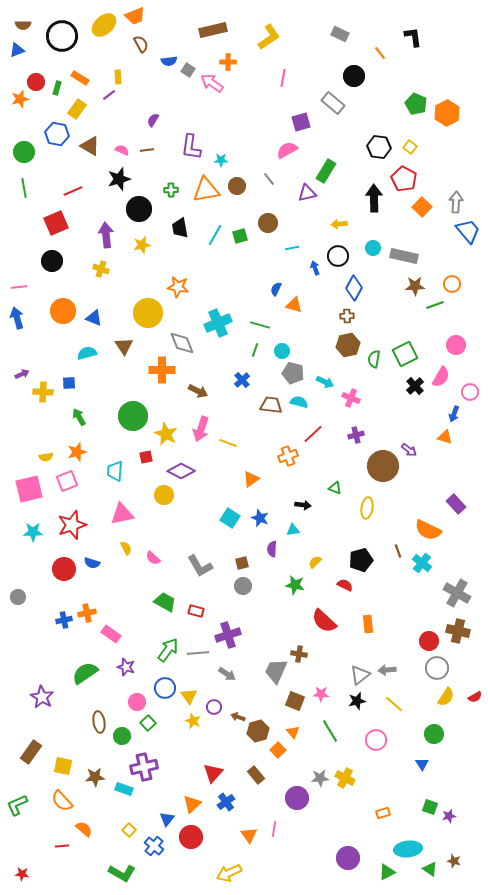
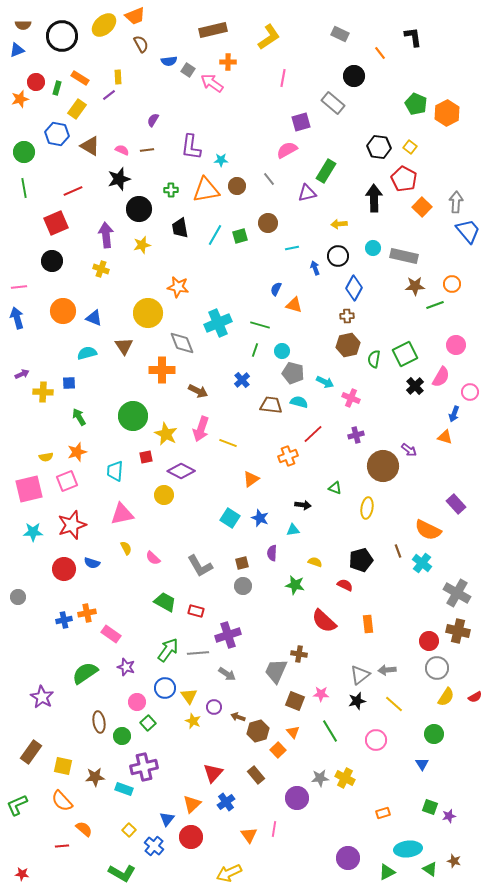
purple semicircle at (272, 549): moved 4 px down
yellow semicircle at (315, 562): rotated 64 degrees clockwise
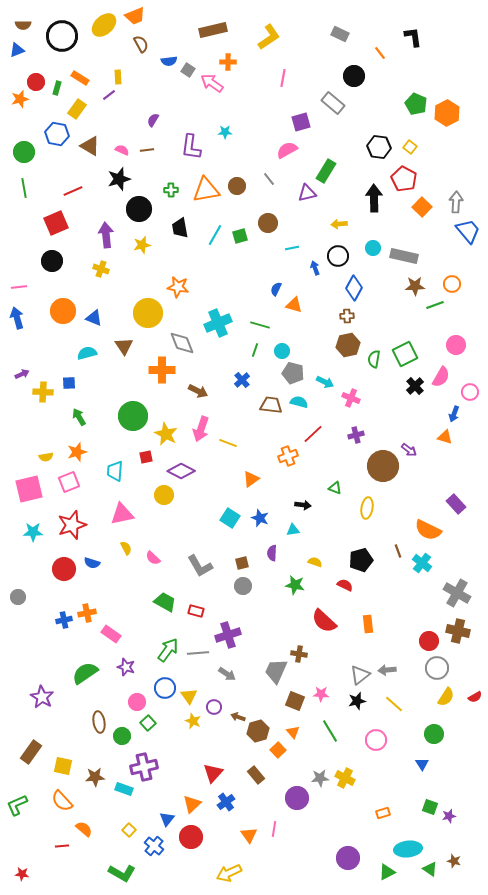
cyan star at (221, 160): moved 4 px right, 28 px up
pink square at (67, 481): moved 2 px right, 1 px down
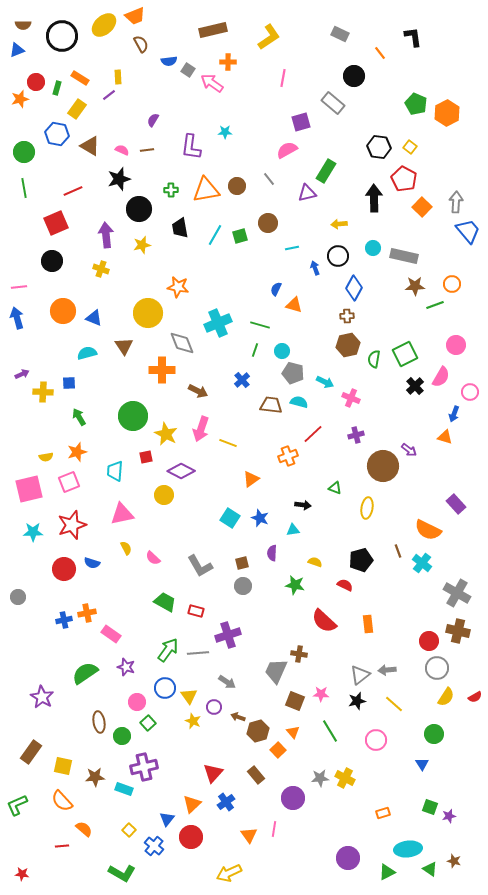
gray arrow at (227, 674): moved 8 px down
purple circle at (297, 798): moved 4 px left
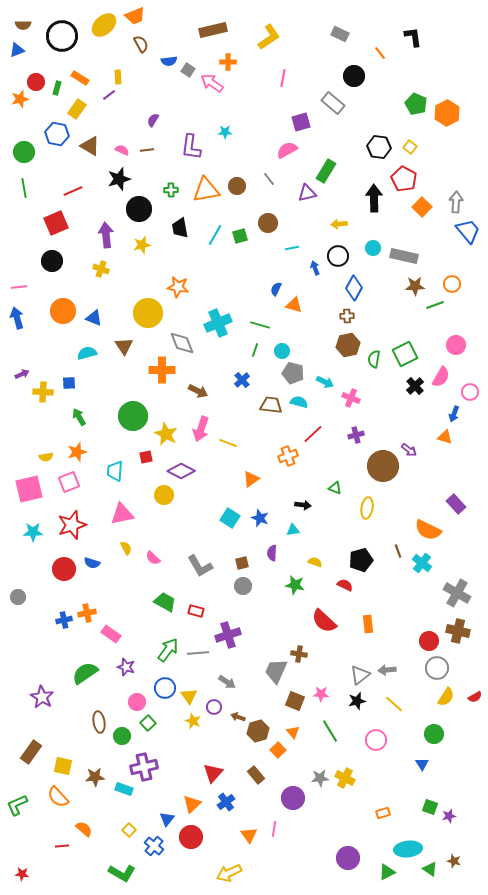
orange semicircle at (62, 801): moved 4 px left, 4 px up
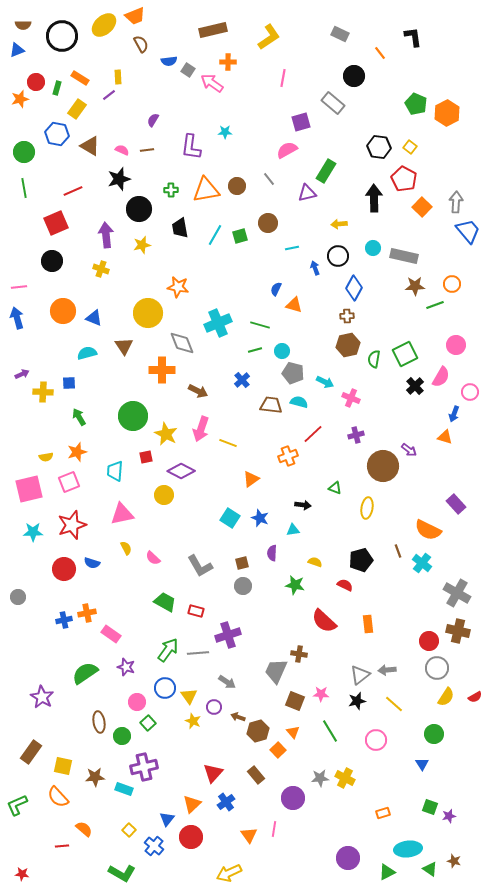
green line at (255, 350): rotated 56 degrees clockwise
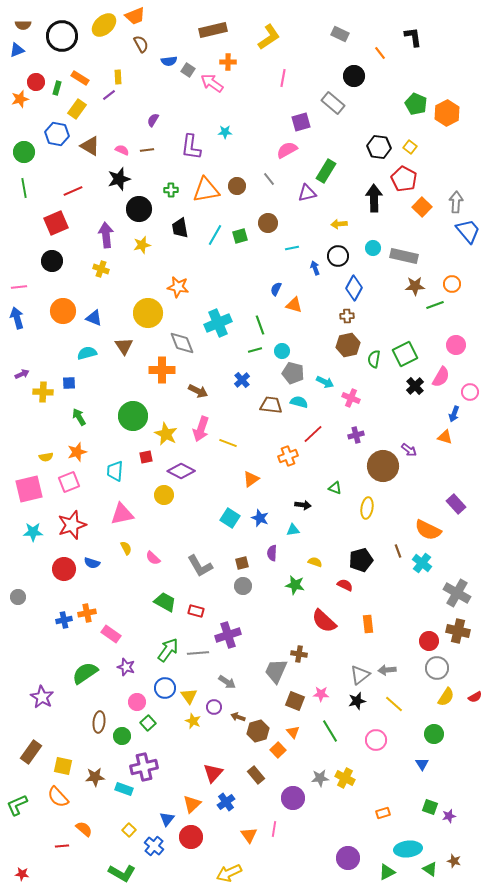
green line at (260, 325): rotated 54 degrees clockwise
brown ellipse at (99, 722): rotated 15 degrees clockwise
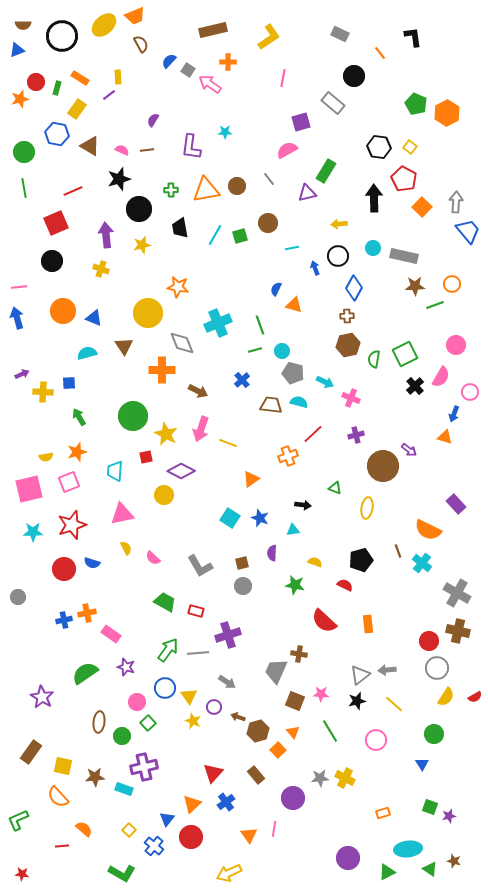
blue semicircle at (169, 61): rotated 140 degrees clockwise
pink arrow at (212, 83): moved 2 px left, 1 px down
green L-shape at (17, 805): moved 1 px right, 15 px down
